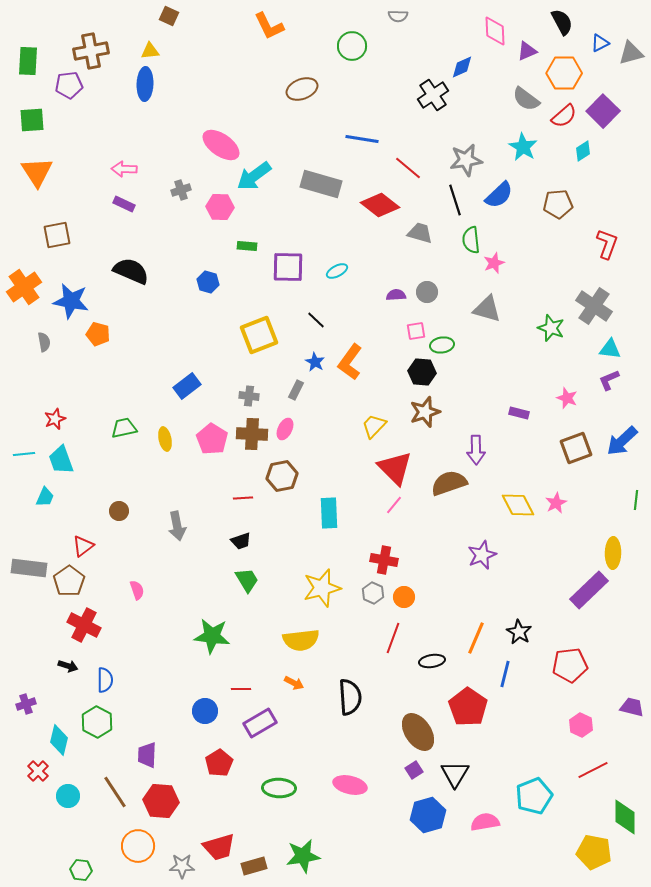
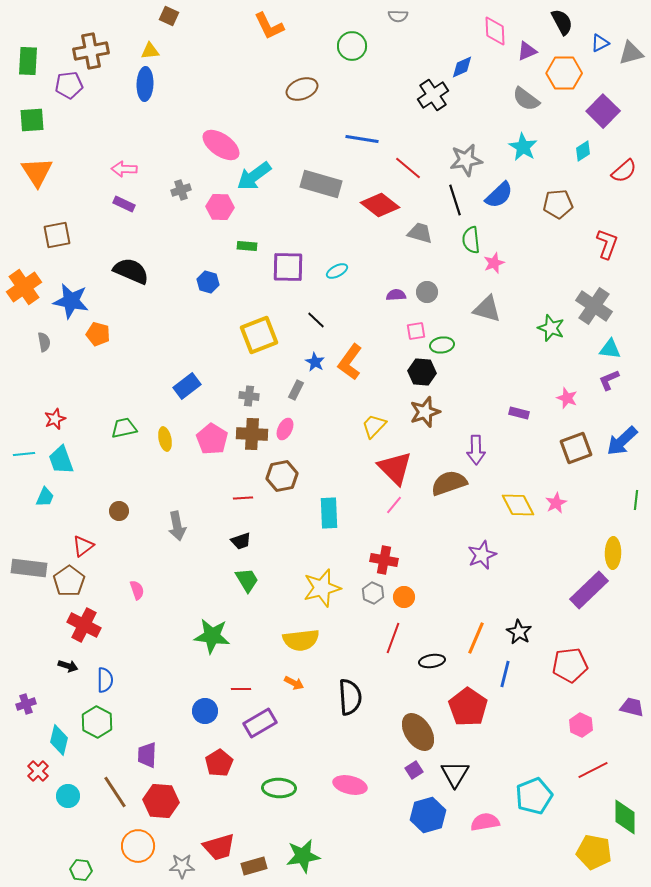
red semicircle at (564, 116): moved 60 px right, 55 px down
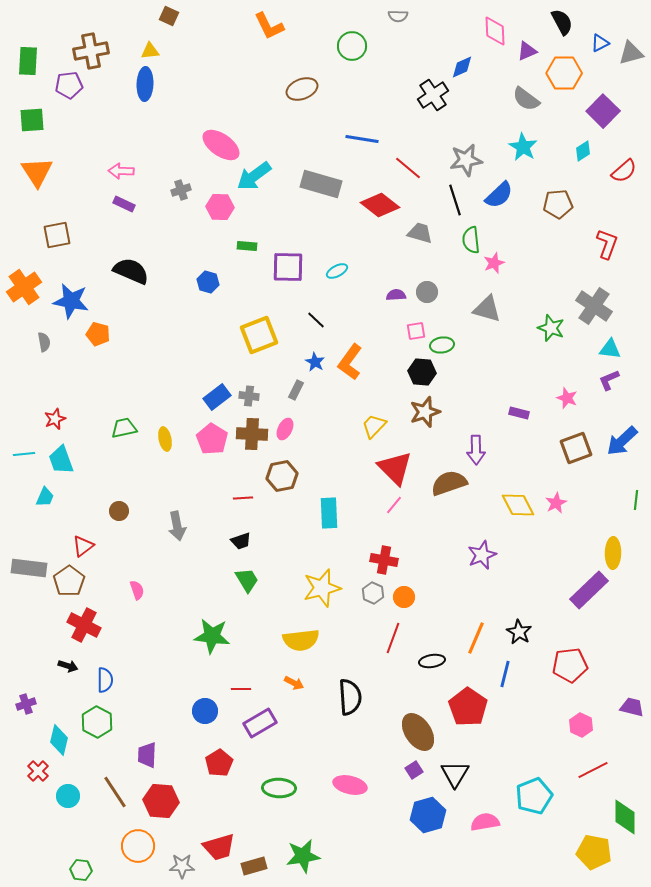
pink arrow at (124, 169): moved 3 px left, 2 px down
blue rectangle at (187, 386): moved 30 px right, 11 px down
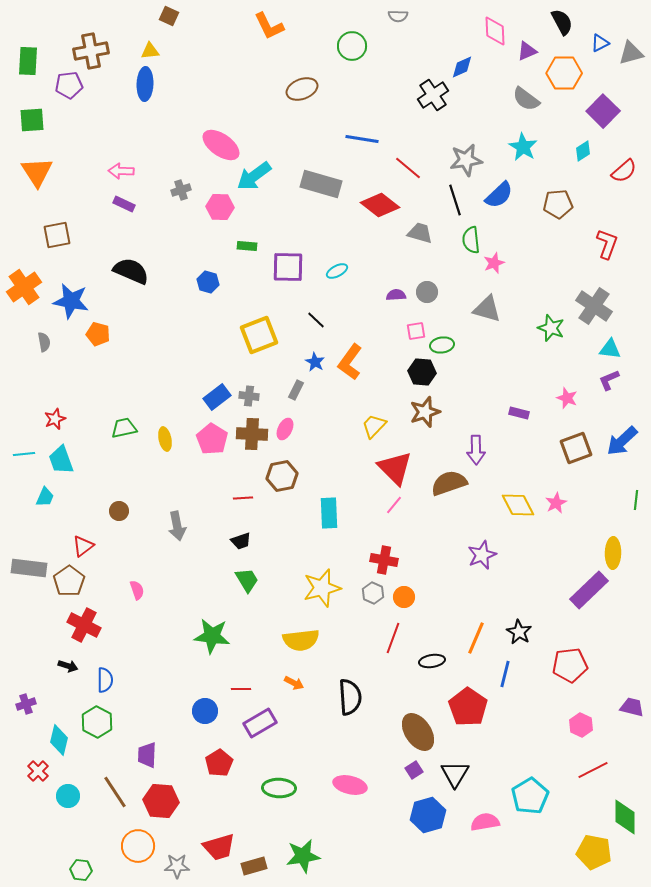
cyan pentagon at (534, 796): moved 4 px left; rotated 9 degrees counterclockwise
gray star at (182, 866): moved 5 px left
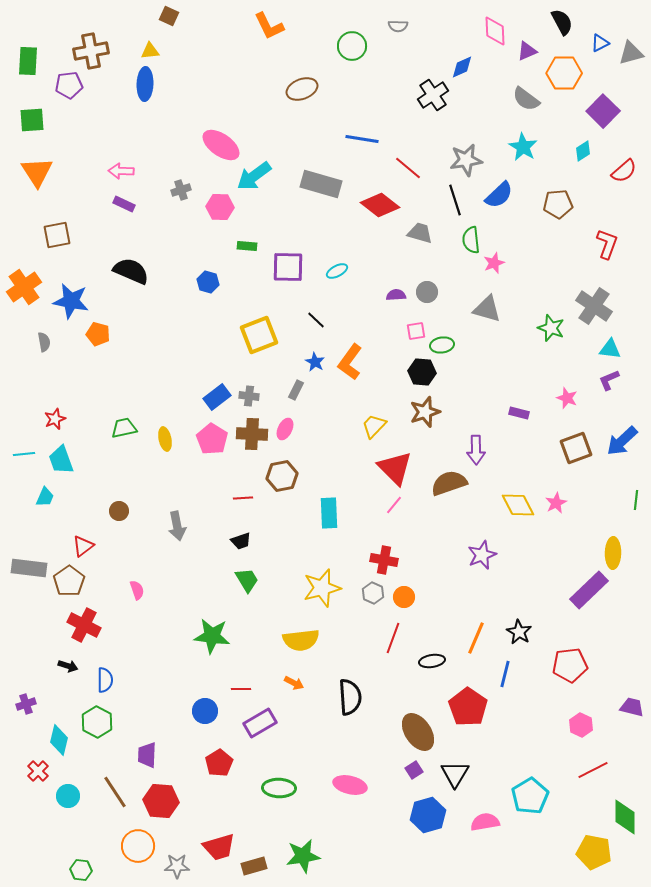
gray semicircle at (398, 16): moved 10 px down
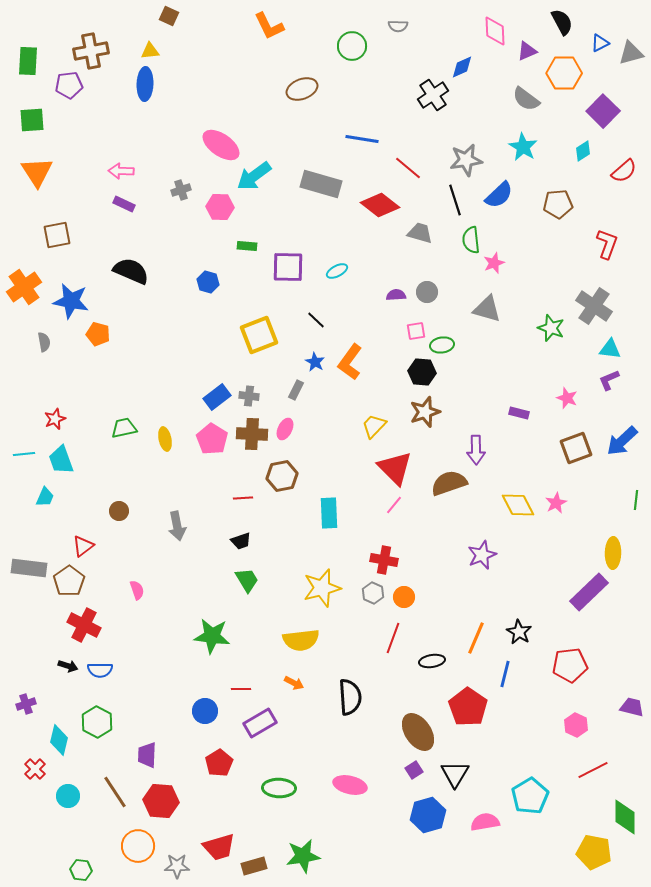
purple rectangle at (589, 590): moved 2 px down
blue semicircle at (105, 680): moved 5 px left, 10 px up; rotated 90 degrees clockwise
pink hexagon at (581, 725): moved 5 px left
red cross at (38, 771): moved 3 px left, 2 px up
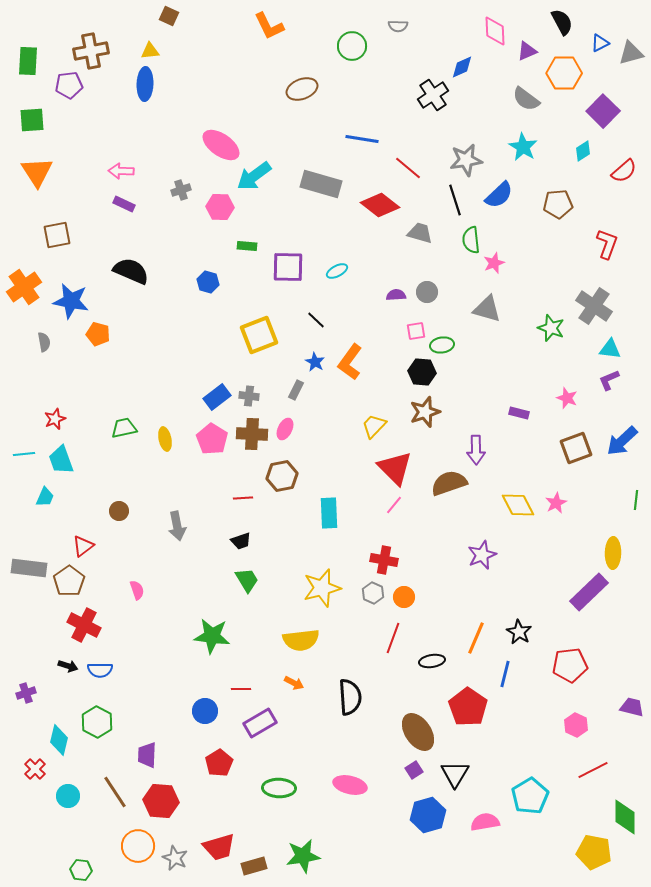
purple cross at (26, 704): moved 11 px up
gray star at (177, 866): moved 2 px left, 8 px up; rotated 25 degrees clockwise
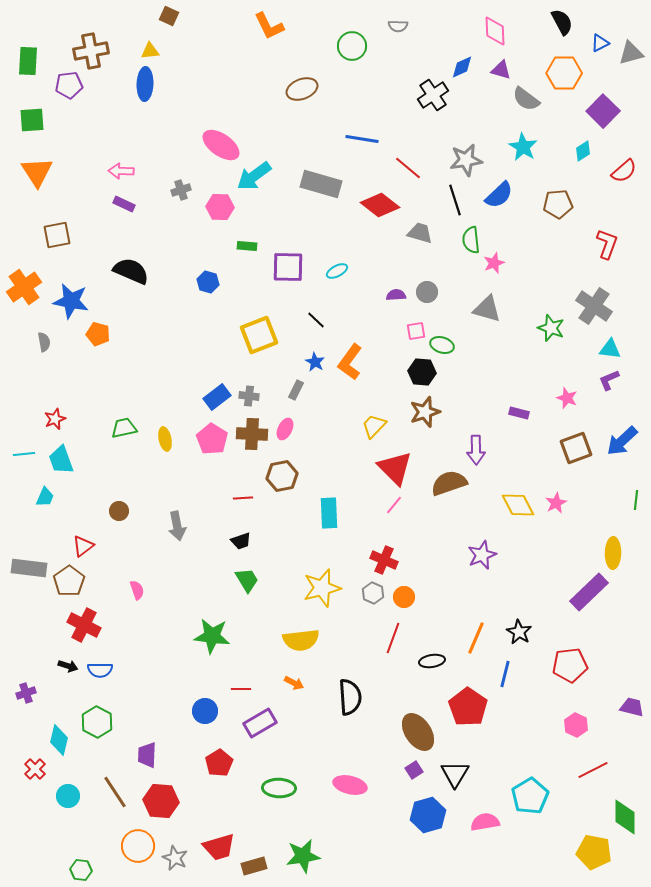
purple triangle at (527, 51): moved 26 px left, 19 px down; rotated 40 degrees clockwise
green ellipse at (442, 345): rotated 25 degrees clockwise
red cross at (384, 560): rotated 12 degrees clockwise
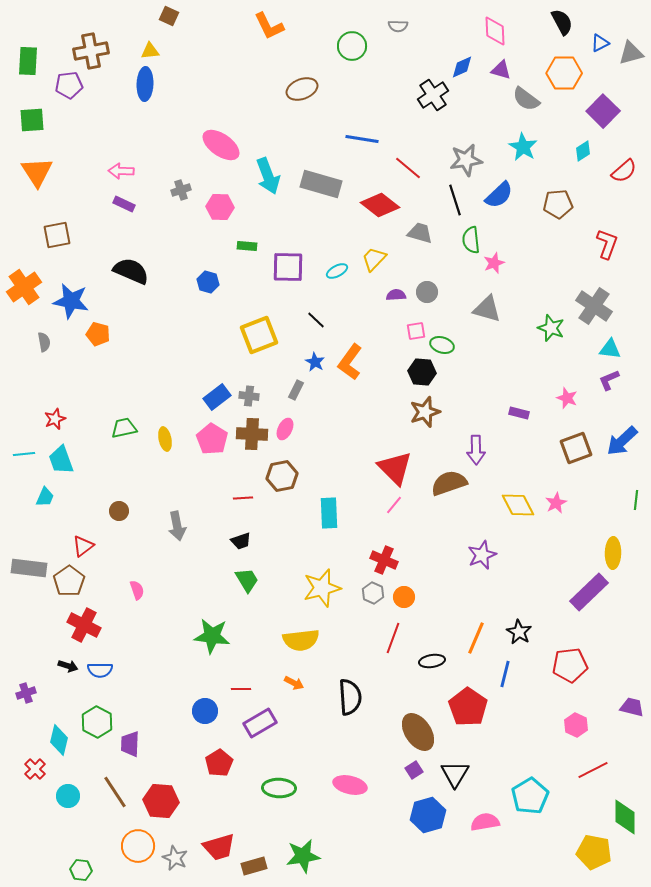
cyan arrow at (254, 176): moved 14 px right; rotated 75 degrees counterclockwise
yellow trapezoid at (374, 426): moved 167 px up
purple trapezoid at (147, 755): moved 17 px left, 11 px up
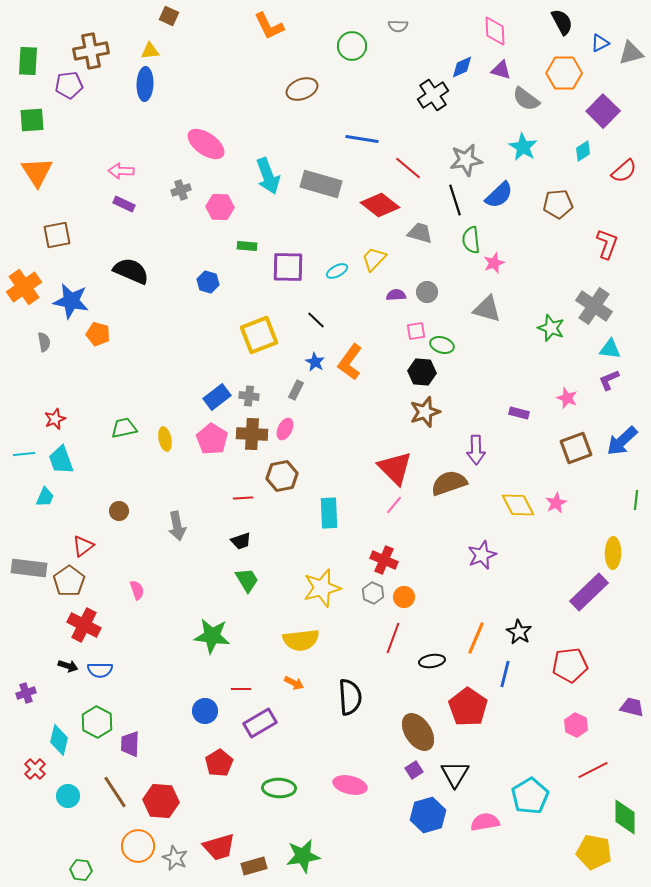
pink ellipse at (221, 145): moved 15 px left, 1 px up
